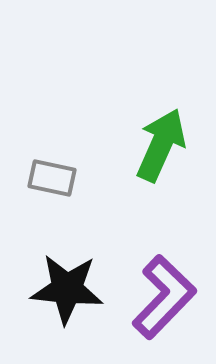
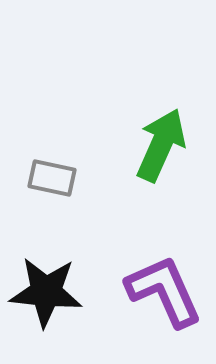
black star: moved 21 px left, 3 px down
purple L-shape: moved 6 px up; rotated 68 degrees counterclockwise
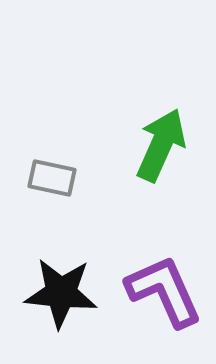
black star: moved 15 px right, 1 px down
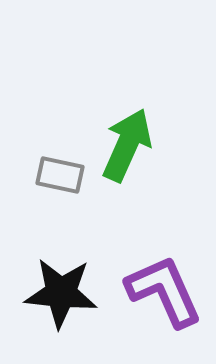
green arrow: moved 34 px left
gray rectangle: moved 8 px right, 3 px up
